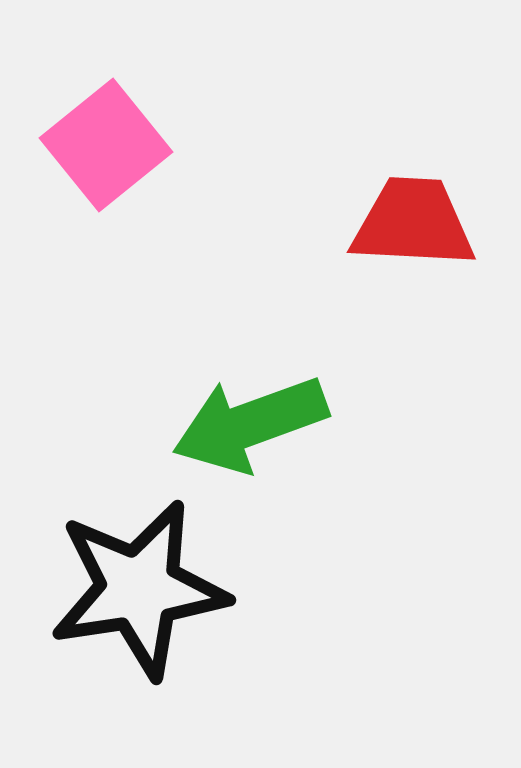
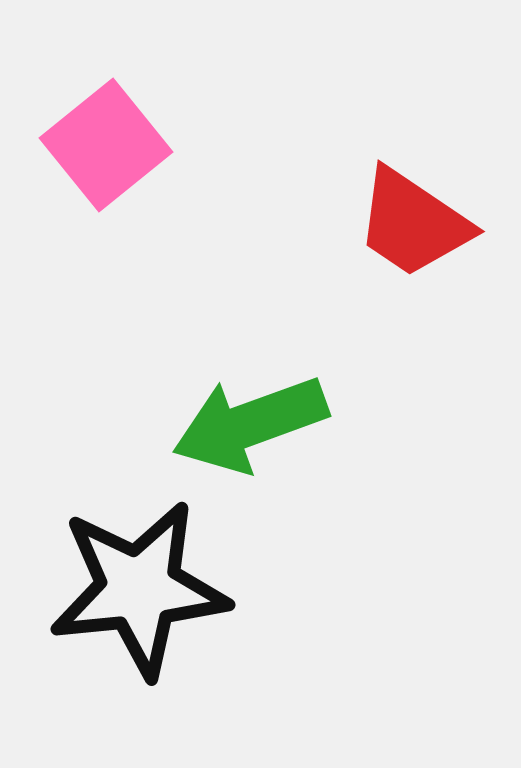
red trapezoid: rotated 149 degrees counterclockwise
black star: rotated 3 degrees clockwise
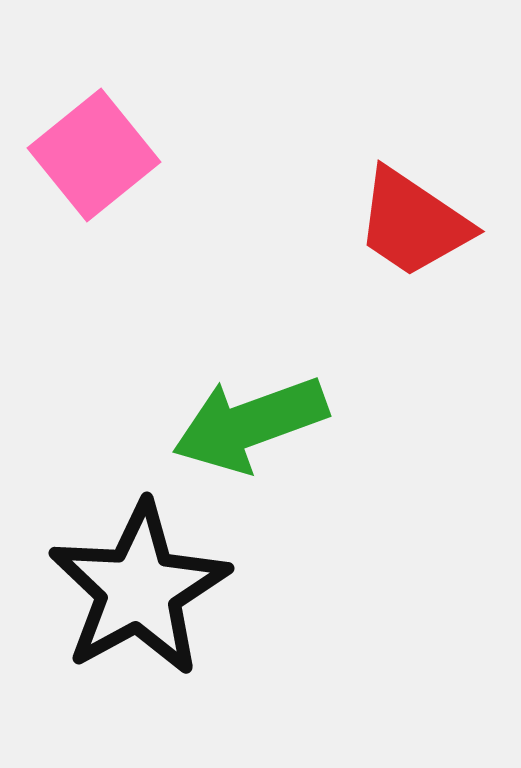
pink square: moved 12 px left, 10 px down
black star: rotated 23 degrees counterclockwise
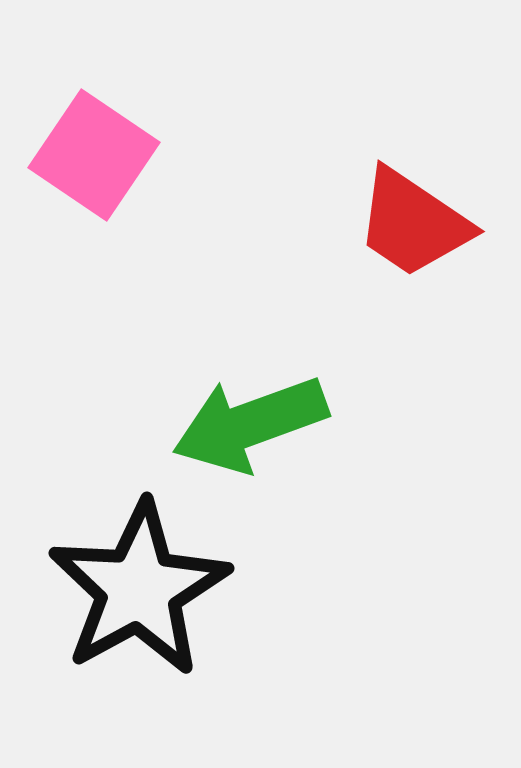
pink square: rotated 17 degrees counterclockwise
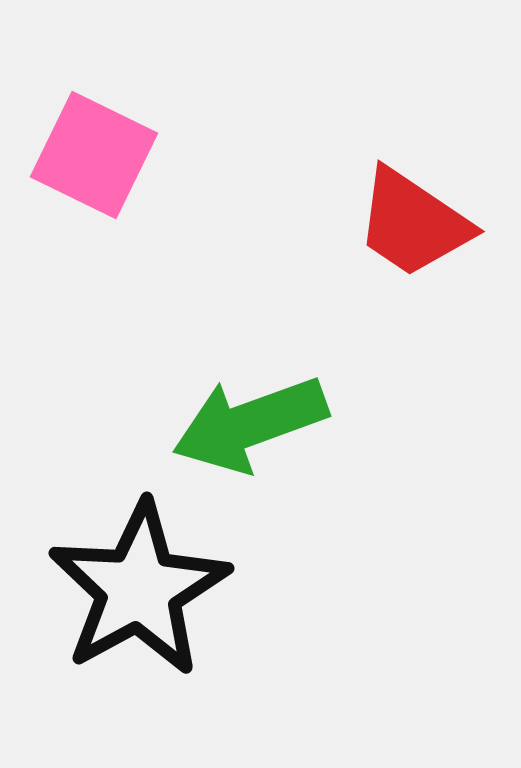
pink square: rotated 8 degrees counterclockwise
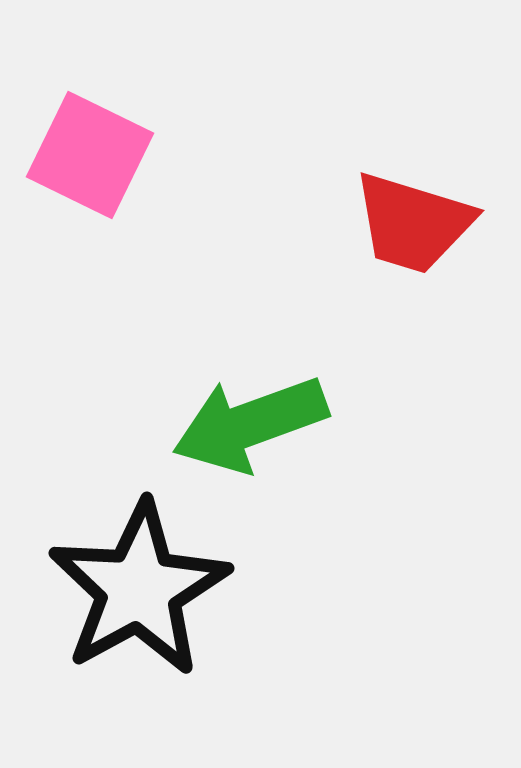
pink square: moved 4 px left
red trapezoid: rotated 17 degrees counterclockwise
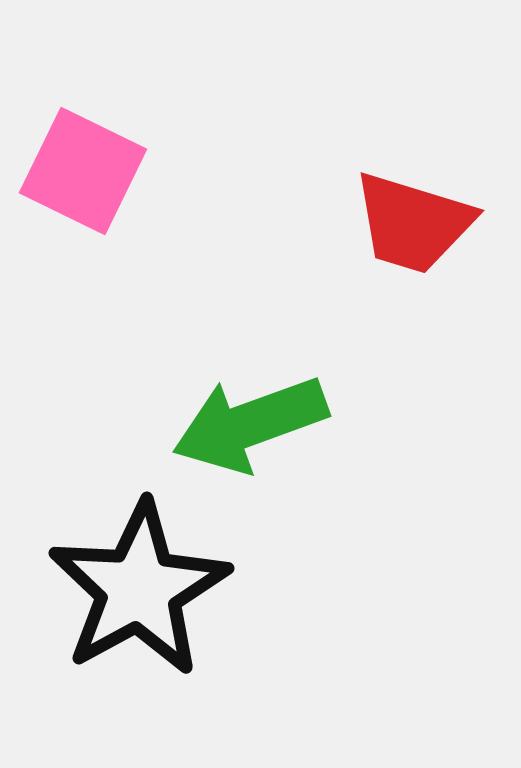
pink square: moved 7 px left, 16 px down
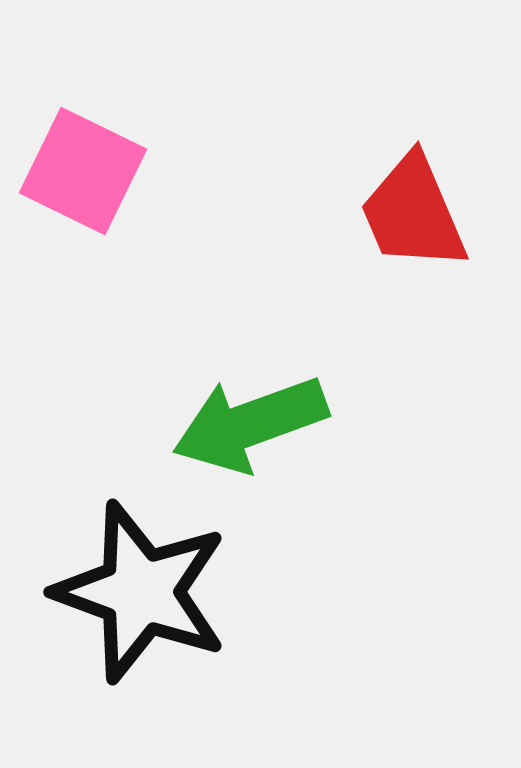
red trapezoid: moved 10 px up; rotated 50 degrees clockwise
black star: moved 2 px right, 3 px down; rotated 23 degrees counterclockwise
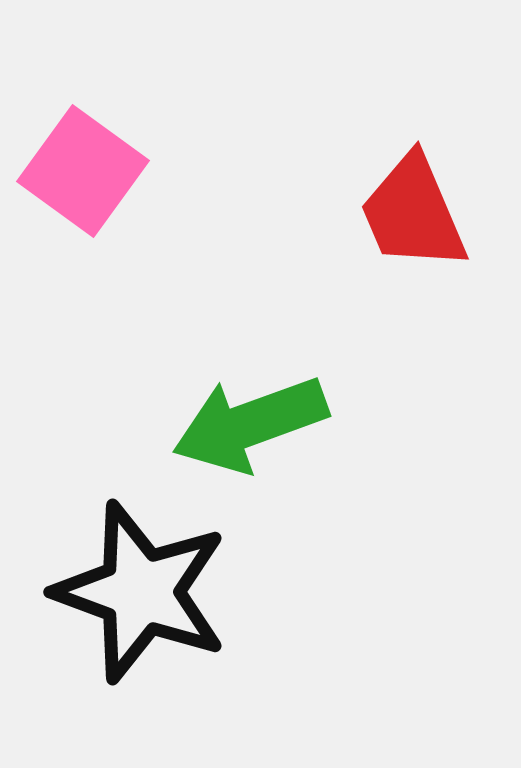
pink square: rotated 10 degrees clockwise
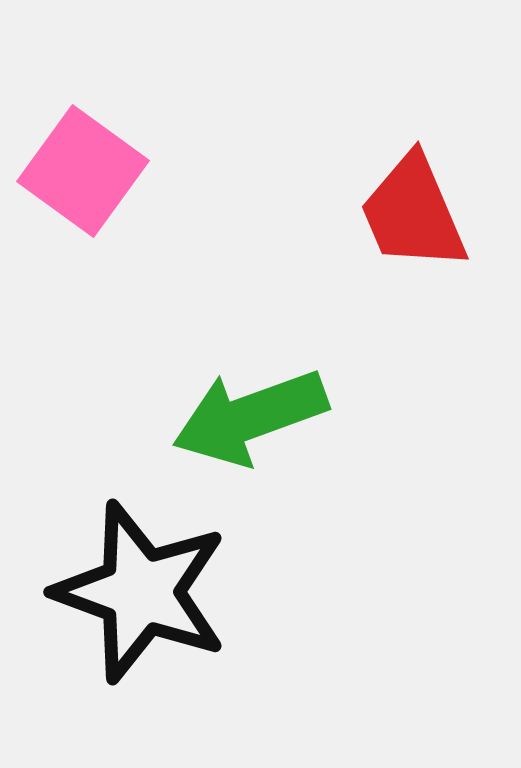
green arrow: moved 7 px up
